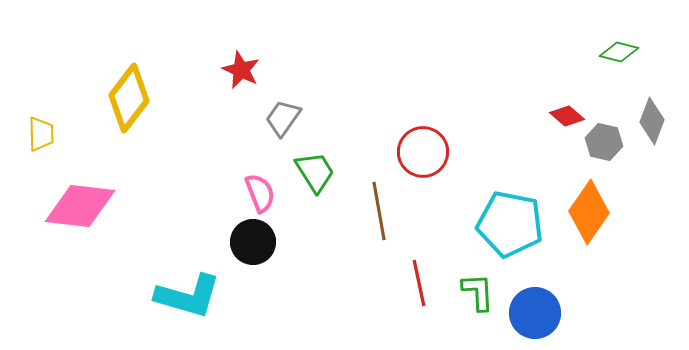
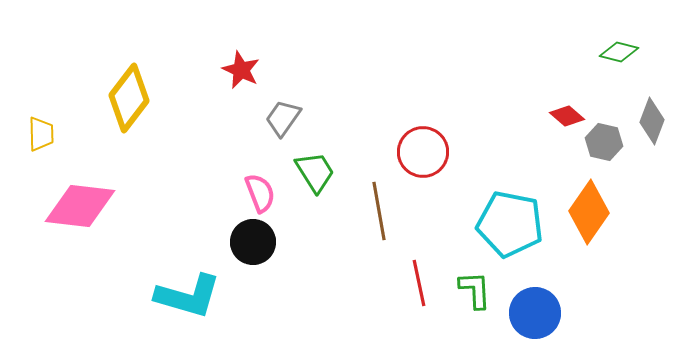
green L-shape: moved 3 px left, 2 px up
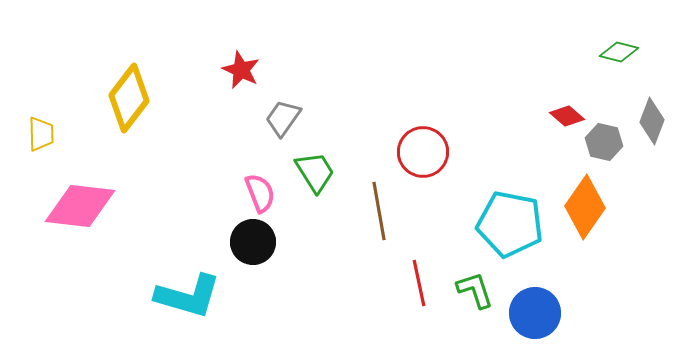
orange diamond: moved 4 px left, 5 px up
green L-shape: rotated 15 degrees counterclockwise
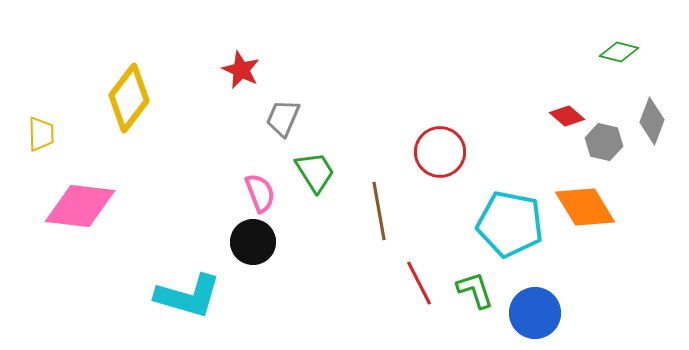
gray trapezoid: rotated 12 degrees counterclockwise
red circle: moved 17 px right
orange diamond: rotated 66 degrees counterclockwise
red line: rotated 15 degrees counterclockwise
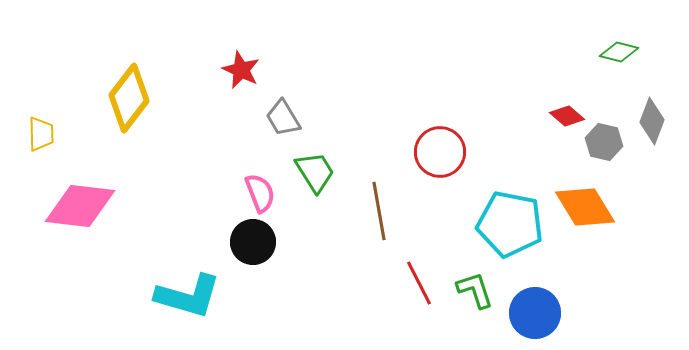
gray trapezoid: rotated 54 degrees counterclockwise
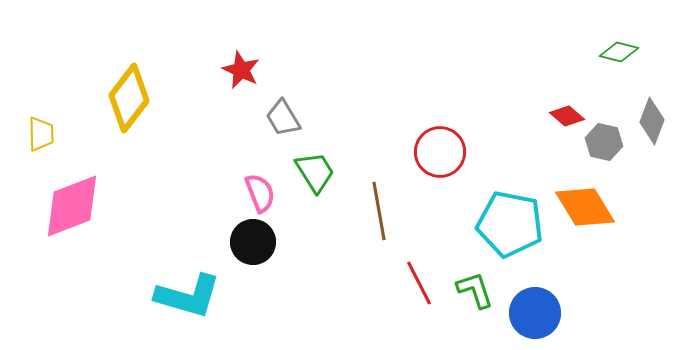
pink diamond: moved 8 px left; rotated 28 degrees counterclockwise
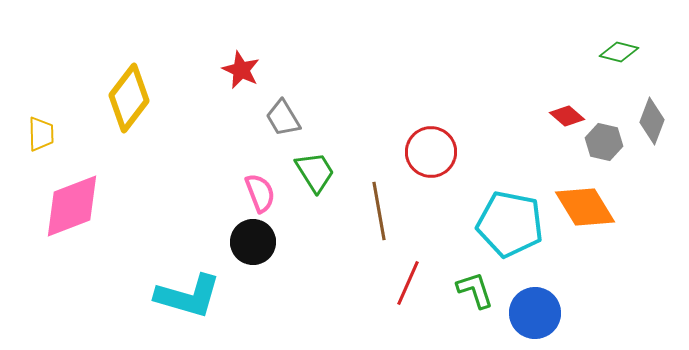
red circle: moved 9 px left
red line: moved 11 px left; rotated 51 degrees clockwise
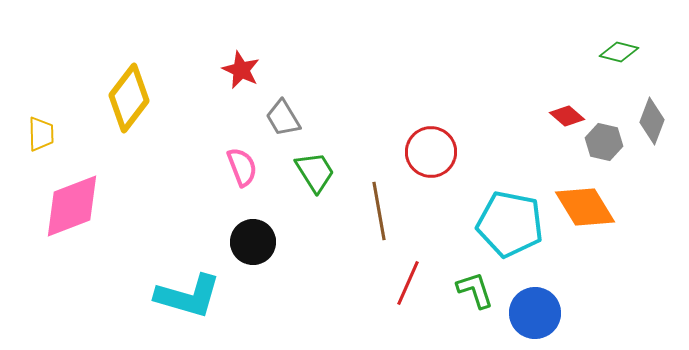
pink semicircle: moved 18 px left, 26 px up
